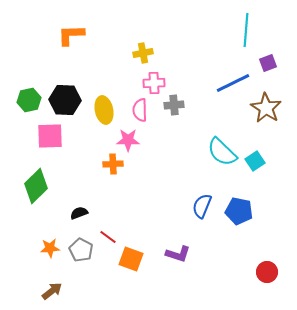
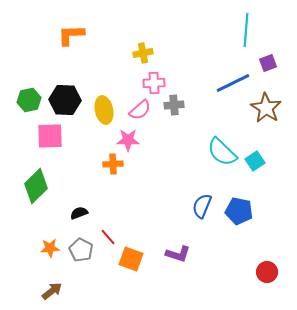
pink semicircle: rotated 130 degrees counterclockwise
red line: rotated 12 degrees clockwise
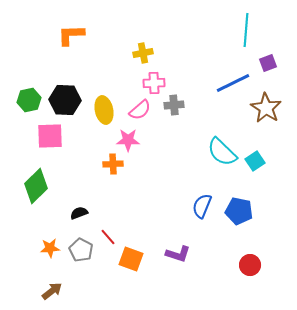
red circle: moved 17 px left, 7 px up
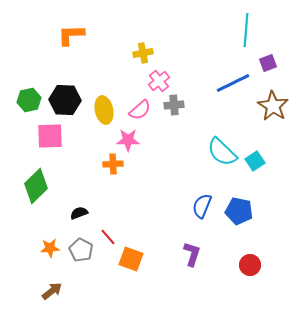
pink cross: moved 5 px right, 2 px up; rotated 35 degrees counterclockwise
brown star: moved 7 px right, 2 px up
purple L-shape: moved 14 px right; rotated 90 degrees counterclockwise
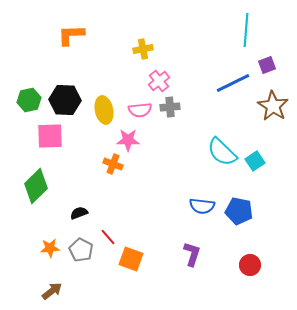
yellow cross: moved 4 px up
purple square: moved 1 px left, 2 px down
gray cross: moved 4 px left, 2 px down
pink semicircle: rotated 35 degrees clockwise
orange cross: rotated 24 degrees clockwise
blue semicircle: rotated 105 degrees counterclockwise
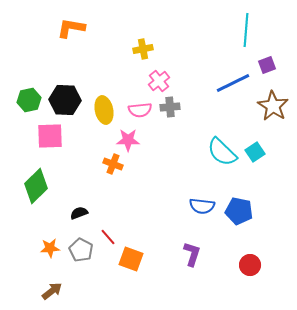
orange L-shape: moved 7 px up; rotated 12 degrees clockwise
cyan square: moved 9 px up
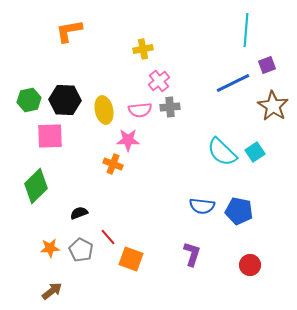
orange L-shape: moved 2 px left, 3 px down; rotated 20 degrees counterclockwise
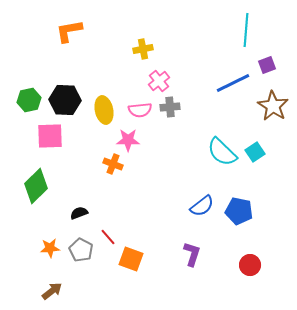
blue semicircle: rotated 45 degrees counterclockwise
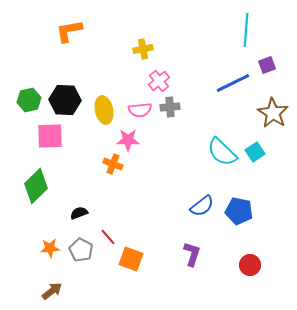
brown star: moved 7 px down
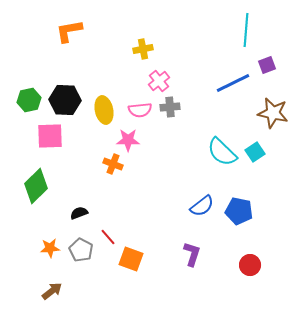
brown star: rotated 20 degrees counterclockwise
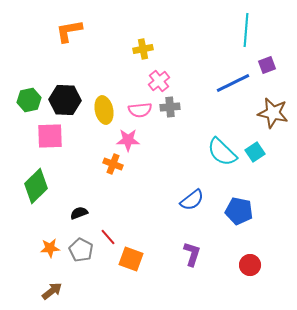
blue semicircle: moved 10 px left, 6 px up
